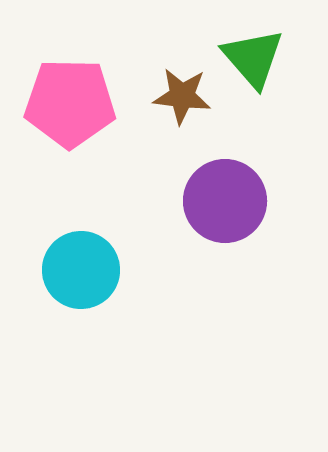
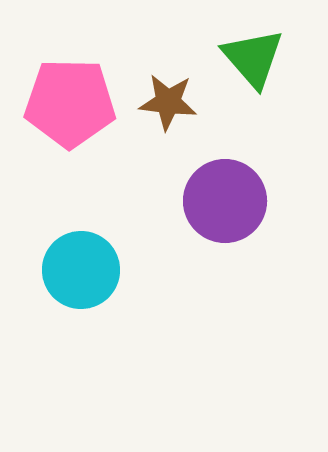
brown star: moved 14 px left, 6 px down
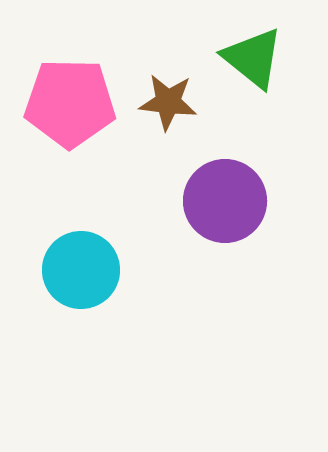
green triangle: rotated 10 degrees counterclockwise
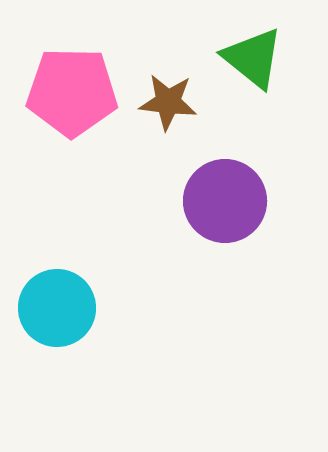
pink pentagon: moved 2 px right, 11 px up
cyan circle: moved 24 px left, 38 px down
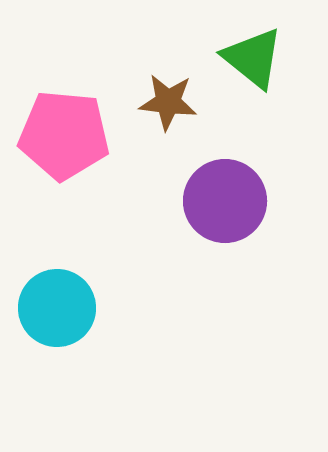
pink pentagon: moved 8 px left, 43 px down; rotated 4 degrees clockwise
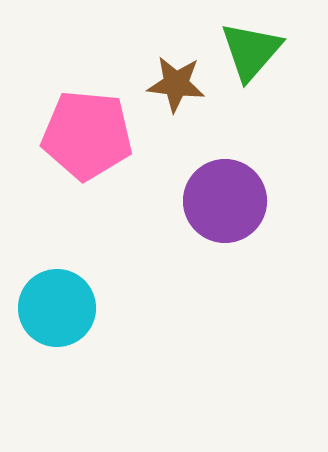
green triangle: moved 2 px left, 7 px up; rotated 32 degrees clockwise
brown star: moved 8 px right, 18 px up
pink pentagon: moved 23 px right
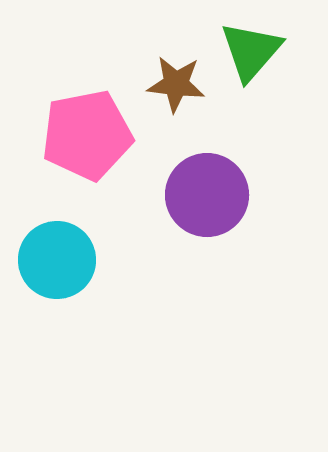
pink pentagon: rotated 16 degrees counterclockwise
purple circle: moved 18 px left, 6 px up
cyan circle: moved 48 px up
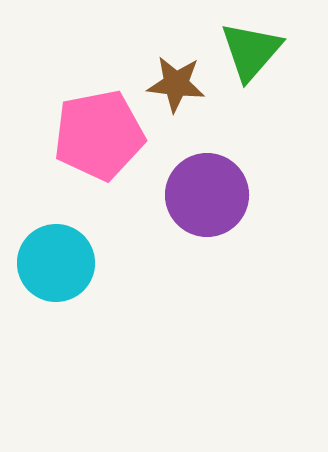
pink pentagon: moved 12 px right
cyan circle: moved 1 px left, 3 px down
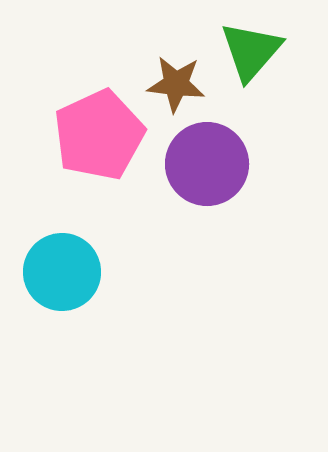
pink pentagon: rotated 14 degrees counterclockwise
purple circle: moved 31 px up
cyan circle: moved 6 px right, 9 px down
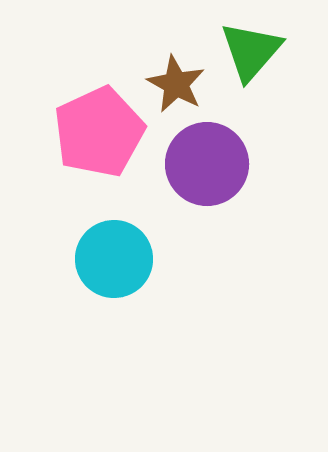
brown star: rotated 22 degrees clockwise
pink pentagon: moved 3 px up
cyan circle: moved 52 px right, 13 px up
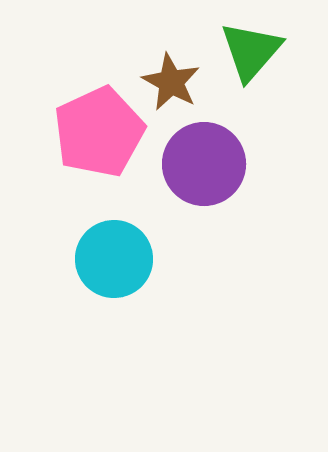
brown star: moved 5 px left, 2 px up
purple circle: moved 3 px left
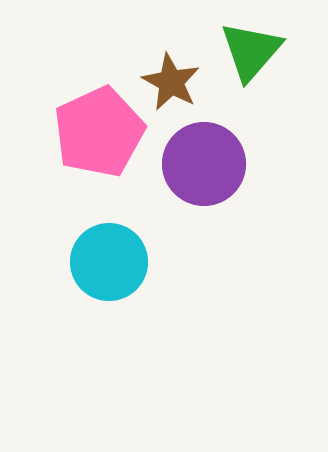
cyan circle: moved 5 px left, 3 px down
